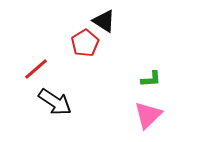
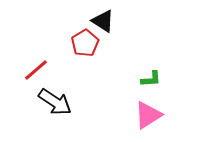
black triangle: moved 1 px left
red line: moved 1 px down
pink triangle: rotated 12 degrees clockwise
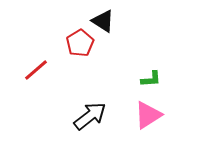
red pentagon: moved 5 px left
black arrow: moved 35 px right, 14 px down; rotated 72 degrees counterclockwise
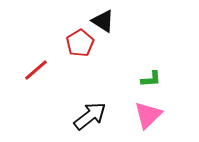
pink triangle: rotated 12 degrees counterclockwise
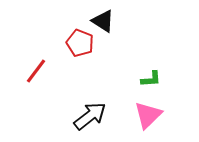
red pentagon: rotated 20 degrees counterclockwise
red line: moved 1 px down; rotated 12 degrees counterclockwise
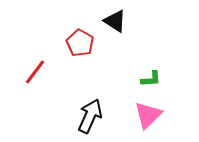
black triangle: moved 12 px right
red pentagon: rotated 8 degrees clockwise
red line: moved 1 px left, 1 px down
black arrow: rotated 28 degrees counterclockwise
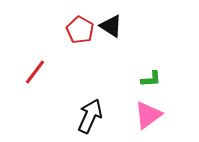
black triangle: moved 4 px left, 5 px down
red pentagon: moved 13 px up
pink triangle: rotated 8 degrees clockwise
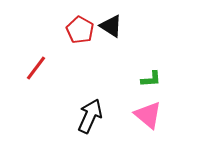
red line: moved 1 px right, 4 px up
pink triangle: rotated 44 degrees counterclockwise
